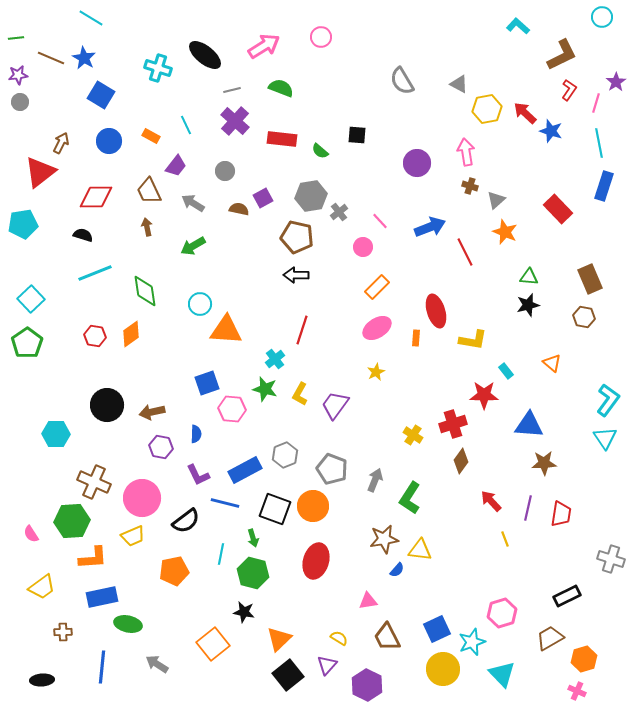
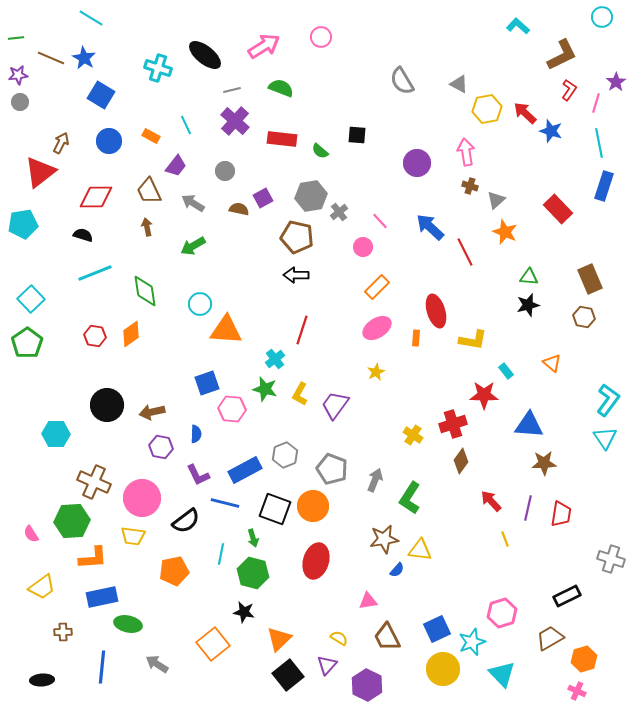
blue arrow at (430, 227): rotated 116 degrees counterclockwise
yellow trapezoid at (133, 536): rotated 30 degrees clockwise
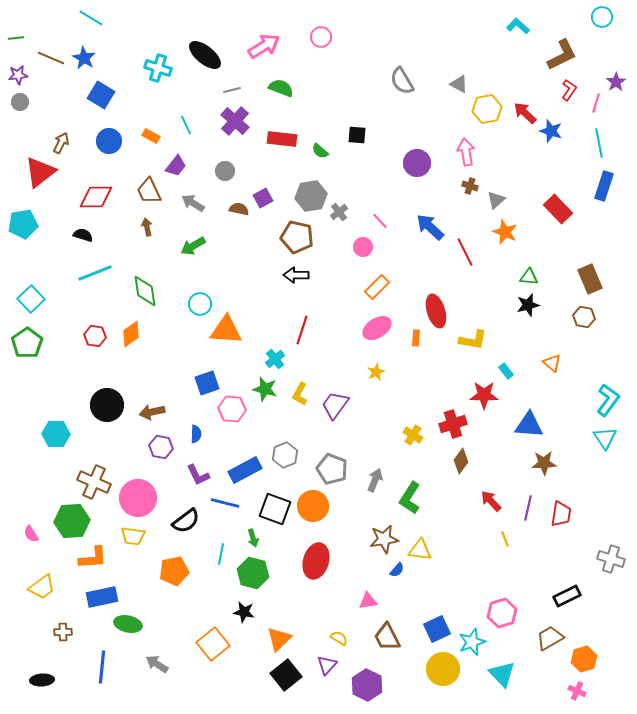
pink circle at (142, 498): moved 4 px left
black square at (288, 675): moved 2 px left
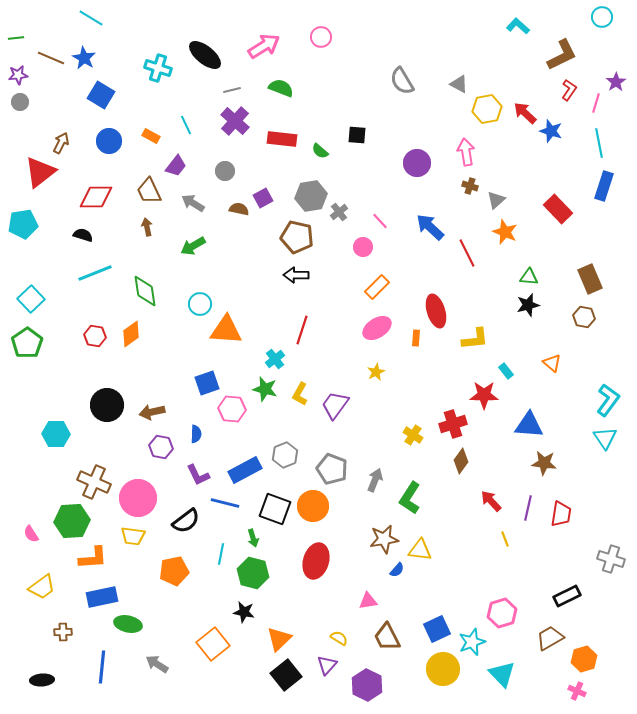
red line at (465, 252): moved 2 px right, 1 px down
yellow L-shape at (473, 340): moved 2 px right, 1 px up; rotated 16 degrees counterclockwise
brown star at (544, 463): rotated 10 degrees clockwise
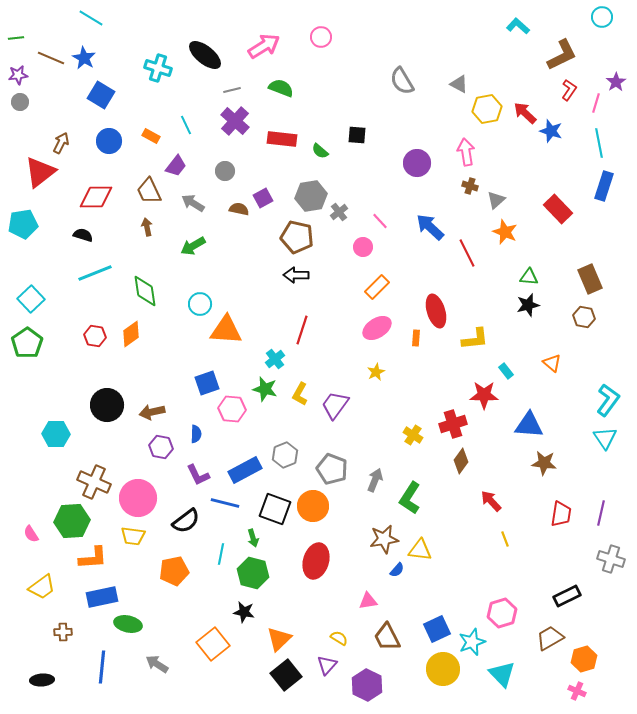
purple line at (528, 508): moved 73 px right, 5 px down
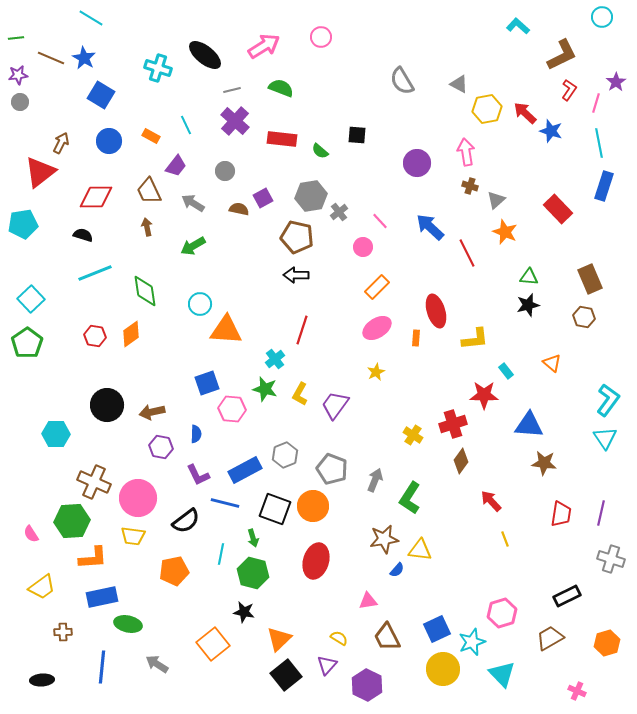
orange hexagon at (584, 659): moved 23 px right, 16 px up
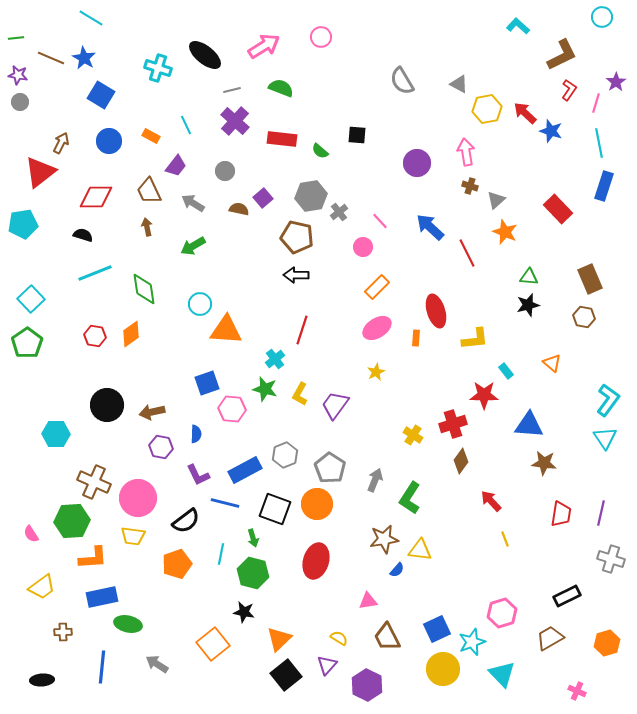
purple star at (18, 75): rotated 18 degrees clockwise
purple square at (263, 198): rotated 12 degrees counterclockwise
green diamond at (145, 291): moved 1 px left, 2 px up
gray pentagon at (332, 469): moved 2 px left, 1 px up; rotated 12 degrees clockwise
orange circle at (313, 506): moved 4 px right, 2 px up
orange pentagon at (174, 571): moved 3 px right, 7 px up; rotated 8 degrees counterclockwise
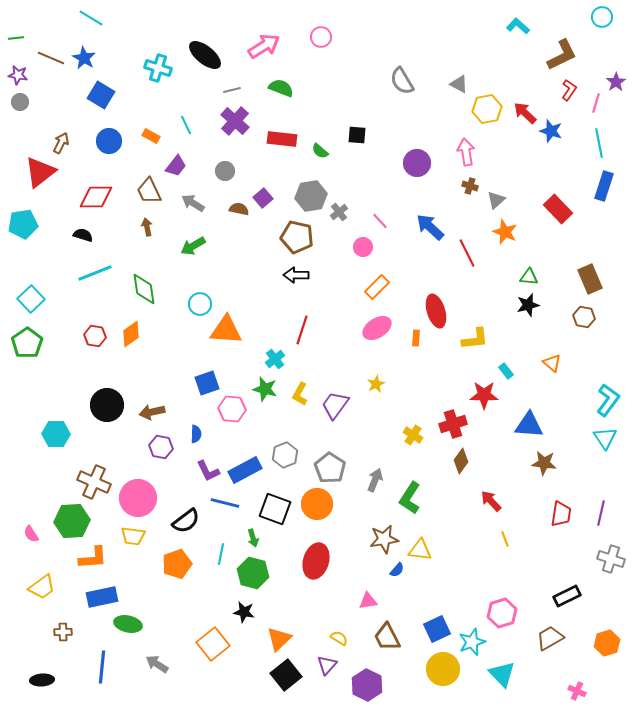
yellow star at (376, 372): moved 12 px down
purple L-shape at (198, 475): moved 10 px right, 4 px up
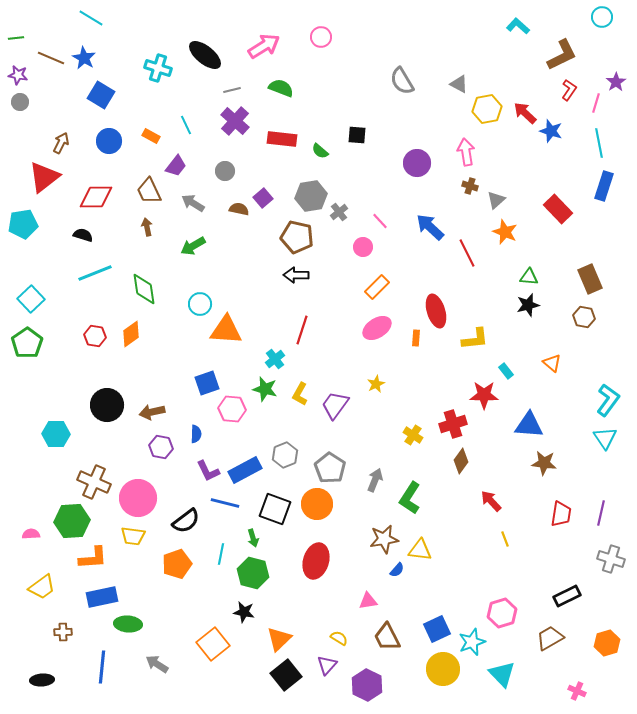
red triangle at (40, 172): moved 4 px right, 5 px down
pink semicircle at (31, 534): rotated 120 degrees clockwise
green ellipse at (128, 624): rotated 8 degrees counterclockwise
